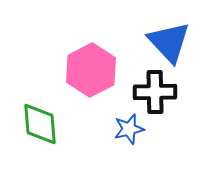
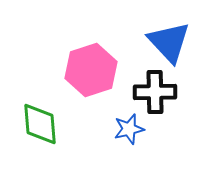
pink hexagon: rotated 9 degrees clockwise
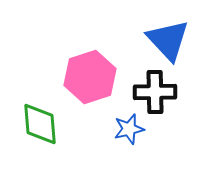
blue triangle: moved 1 px left, 2 px up
pink hexagon: moved 1 px left, 7 px down
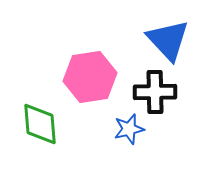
pink hexagon: rotated 9 degrees clockwise
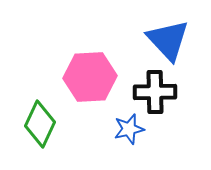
pink hexagon: rotated 6 degrees clockwise
green diamond: rotated 30 degrees clockwise
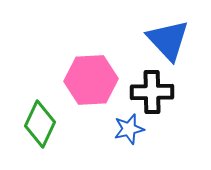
pink hexagon: moved 1 px right, 3 px down
black cross: moved 3 px left
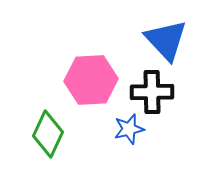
blue triangle: moved 2 px left
green diamond: moved 8 px right, 10 px down
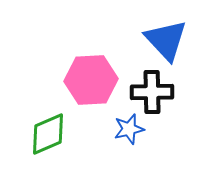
green diamond: rotated 42 degrees clockwise
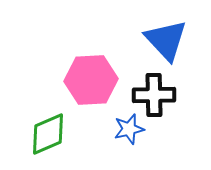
black cross: moved 2 px right, 3 px down
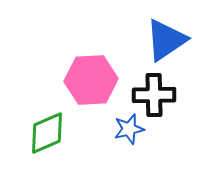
blue triangle: rotated 39 degrees clockwise
green diamond: moved 1 px left, 1 px up
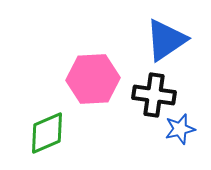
pink hexagon: moved 2 px right, 1 px up
black cross: rotated 9 degrees clockwise
blue star: moved 51 px right
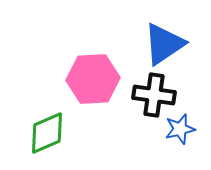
blue triangle: moved 2 px left, 4 px down
